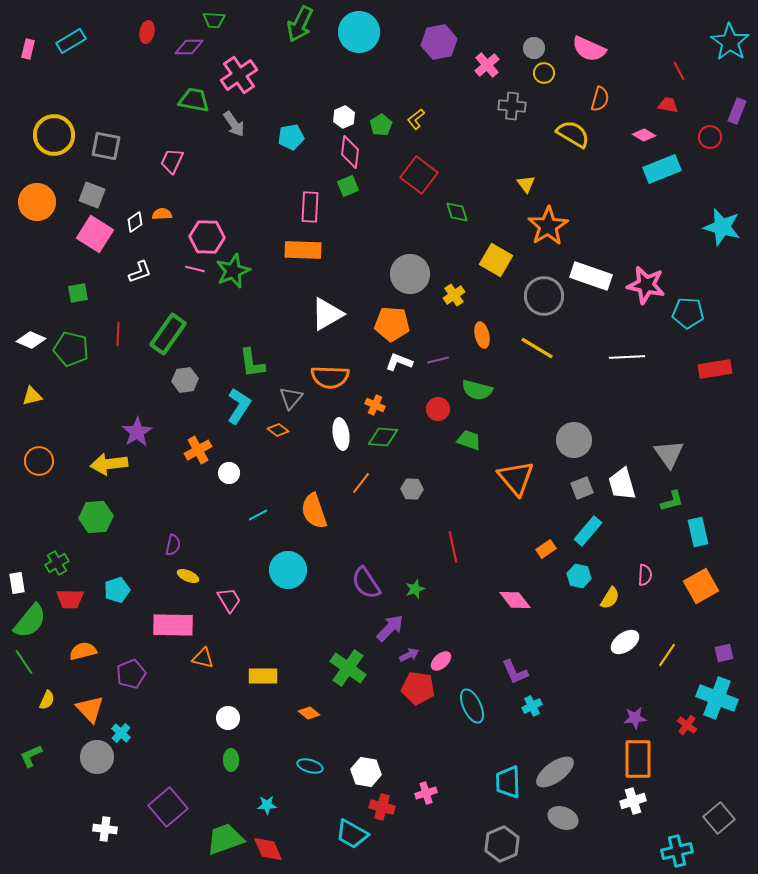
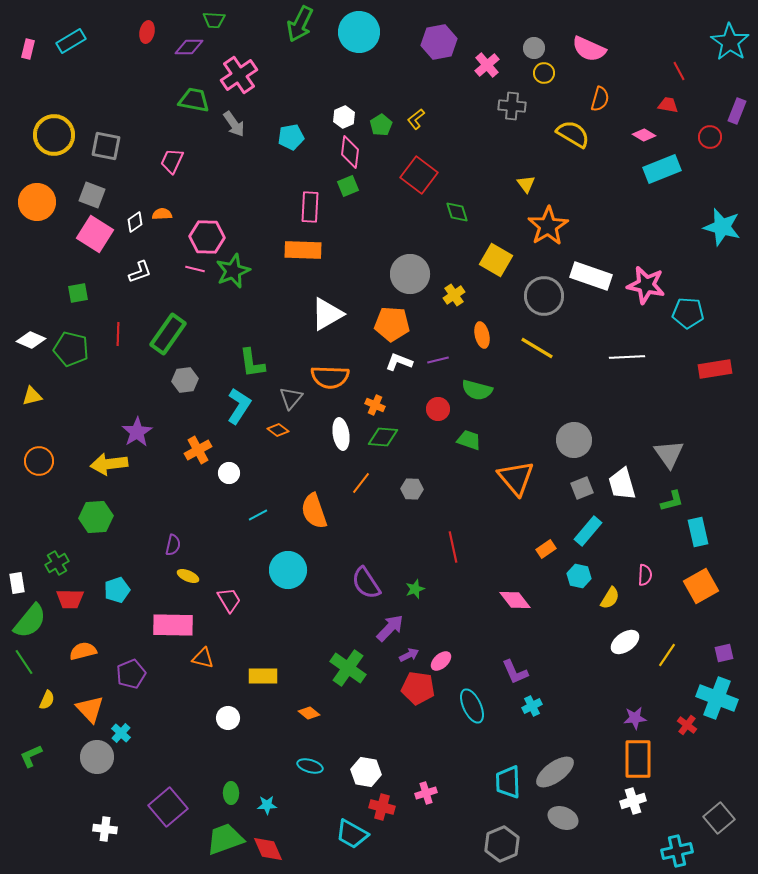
green ellipse at (231, 760): moved 33 px down
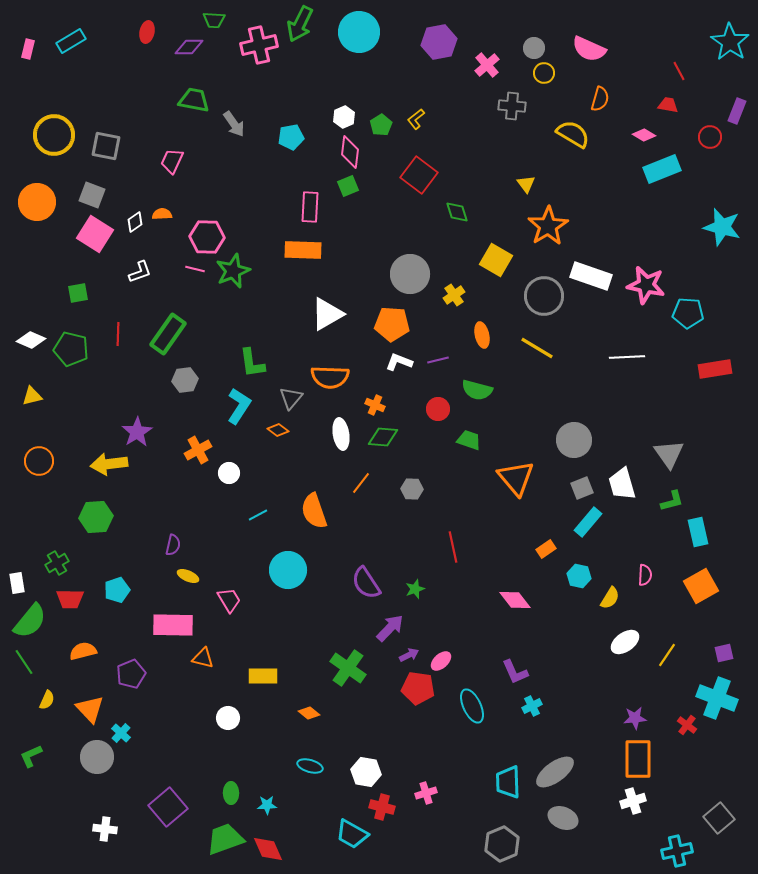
pink cross at (239, 75): moved 20 px right, 30 px up; rotated 21 degrees clockwise
cyan rectangle at (588, 531): moved 9 px up
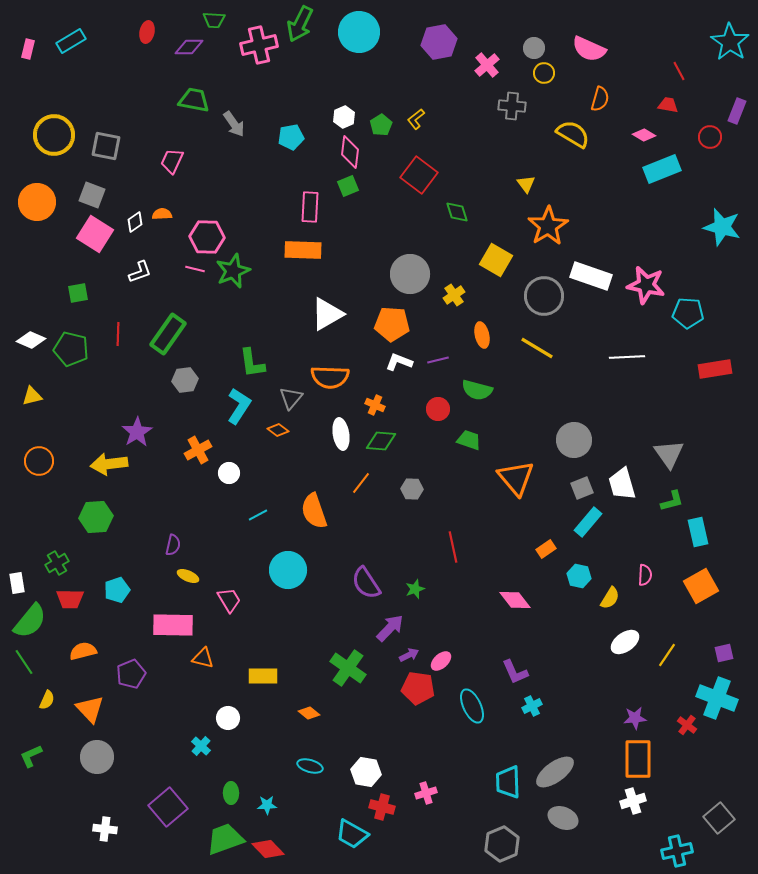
green diamond at (383, 437): moved 2 px left, 4 px down
cyan cross at (121, 733): moved 80 px right, 13 px down
red diamond at (268, 849): rotated 20 degrees counterclockwise
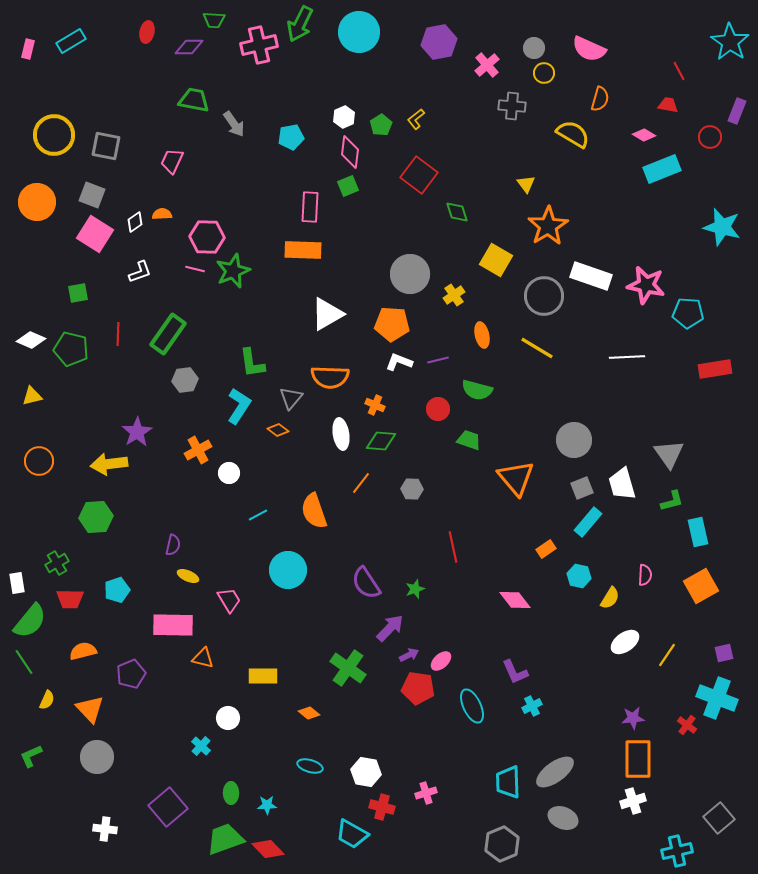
purple star at (635, 718): moved 2 px left
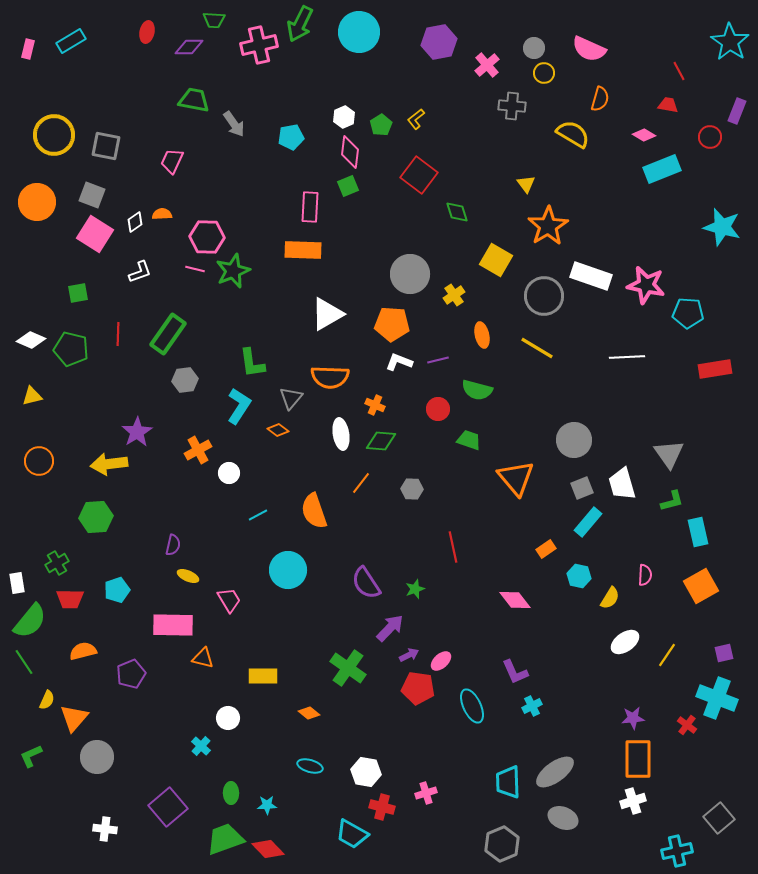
orange triangle at (90, 709): moved 16 px left, 9 px down; rotated 24 degrees clockwise
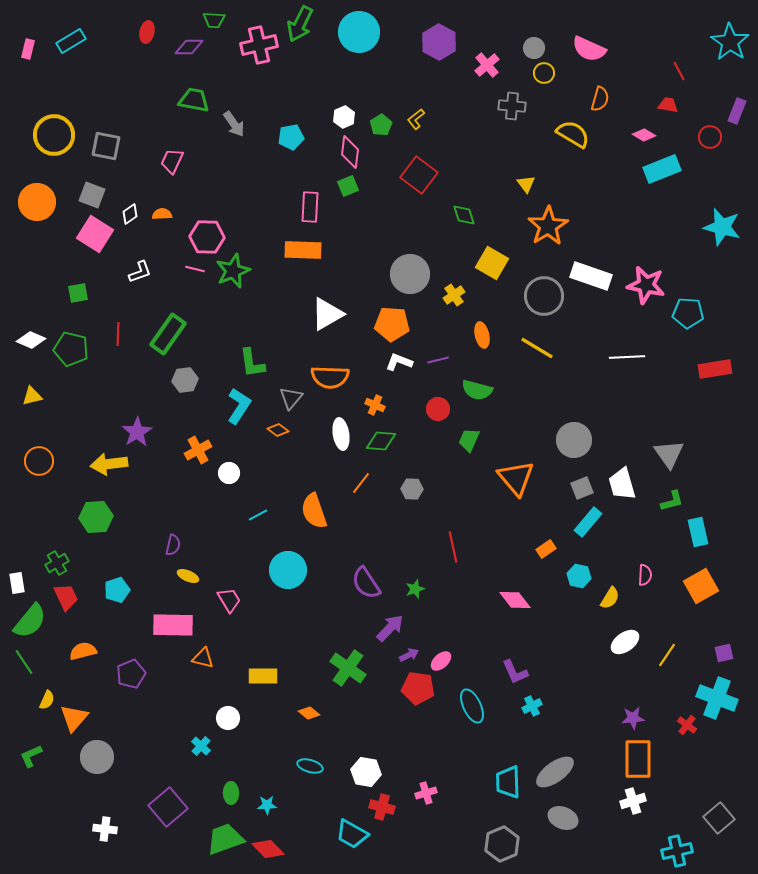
purple hexagon at (439, 42): rotated 20 degrees counterclockwise
green diamond at (457, 212): moved 7 px right, 3 px down
white diamond at (135, 222): moved 5 px left, 8 px up
yellow square at (496, 260): moved 4 px left, 3 px down
green trapezoid at (469, 440): rotated 85 degrees counterclockwise
red trapezoid at (70, 599): moved 4 px left, 2 px up; rotated 116 degrees counterclockwise
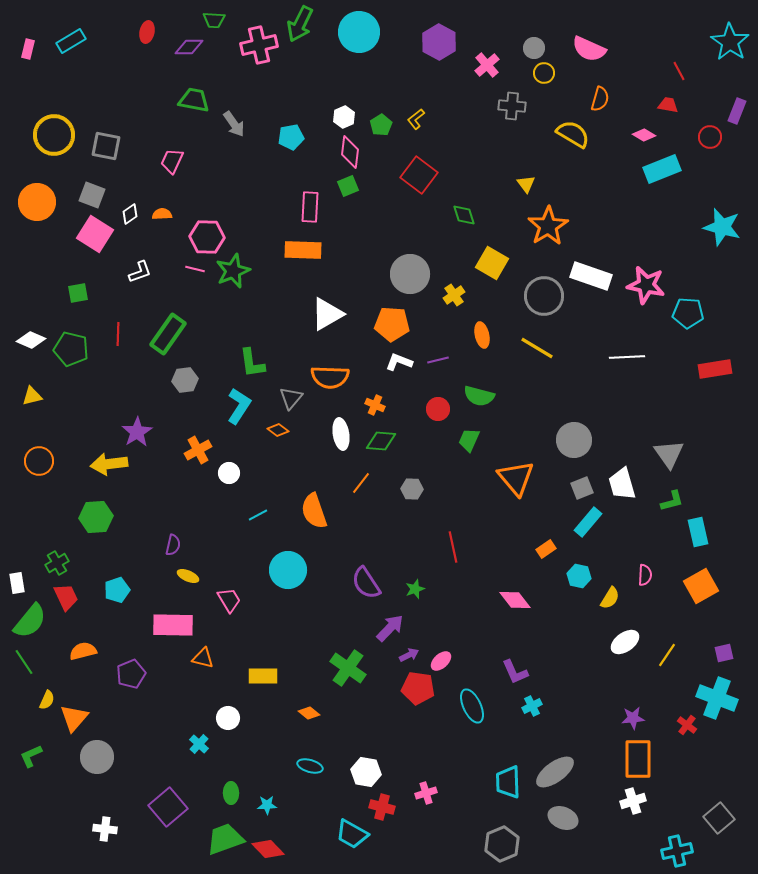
green semicircle at (477, 390): moved 2 px right, 6 px down
cyan cross at (201, 746): moved 2 px left, 2 px up
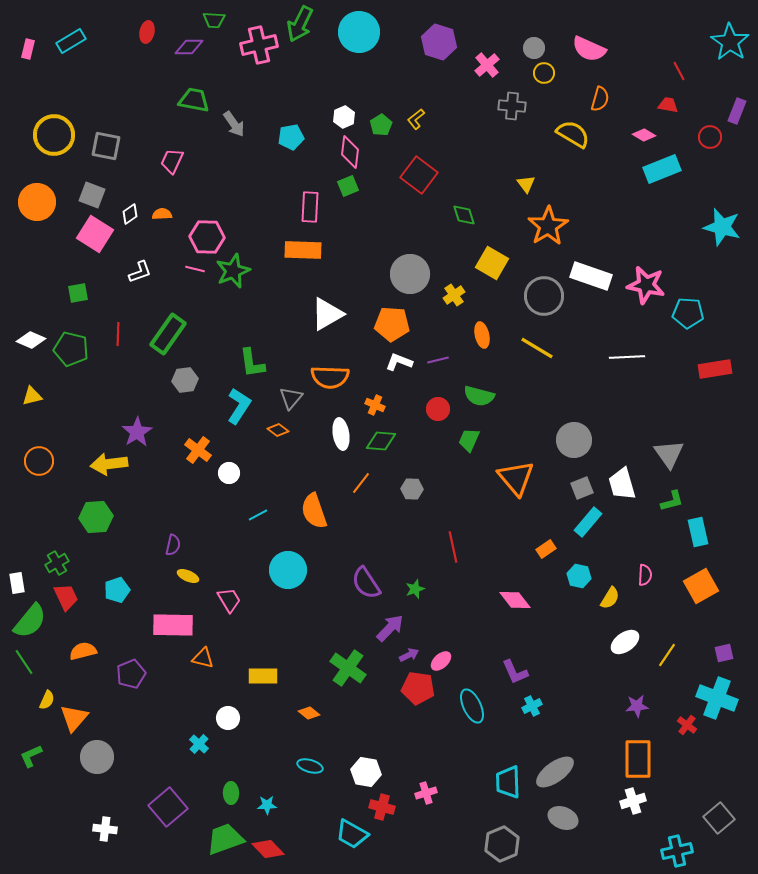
purple hexagon at (439, 42): rotated 12 degrees counterclockwise
orange cross at (198, 450): rotated 24 degrees counterclockwise
purple star at (633, 718): moved 4 px right, 12 px up
